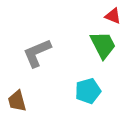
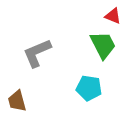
cyan pentagon: moved 1 px right, 3 px up; rotated 25 degrees clockwise
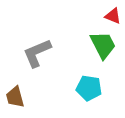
brown trapezoid: moved 2 px left, 4 px up
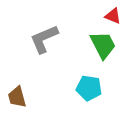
gray L-shape: moved 7 px right, 14 px up
brown trapezoid: moved 2 px right
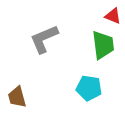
green trapezoid: rotated 20 degrees clockwise
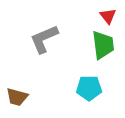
red triangle: moved 5 px left; rotated 30 degrees clockwise
cyan pentagon: rotated 10 degrees counterclockwise
brown trapezoid: rotated 60 degrees counterclockwise
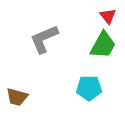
green trapezoid: rotated 36 degrees clockwise
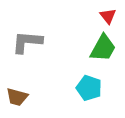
gray L-shape: moved 17 px left, 3 px down; rotated 28 degrees clockwise
green trapezoid: moved 3 px down
cyan pentagon: rotated 20 degrees clockwise
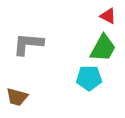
red triangle: rotated 24 degrees counterclockwise
gray L-shape: moved 1 px right, 2 px down
cyan pentagon: moved 10 px up; rotated 20 degrees counterclockwise
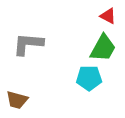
brown trapezoid: moved 3 px down
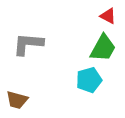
cyan pentagon: moved 2 px down; rotated 15 degrees counterclockwise
